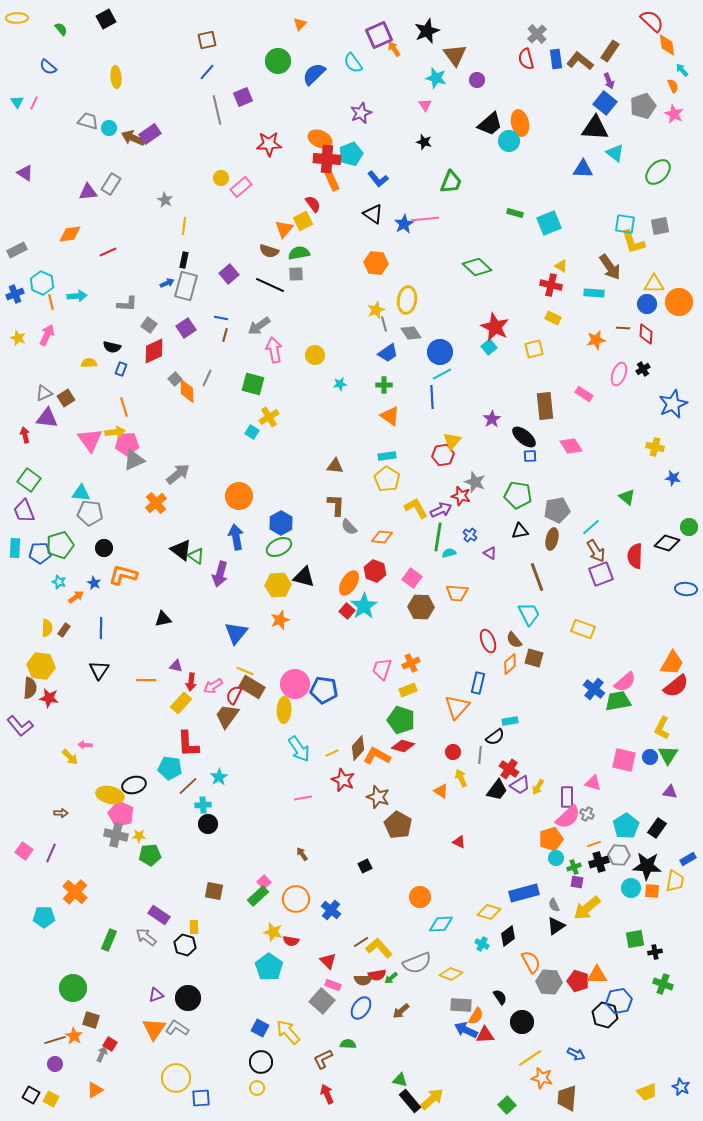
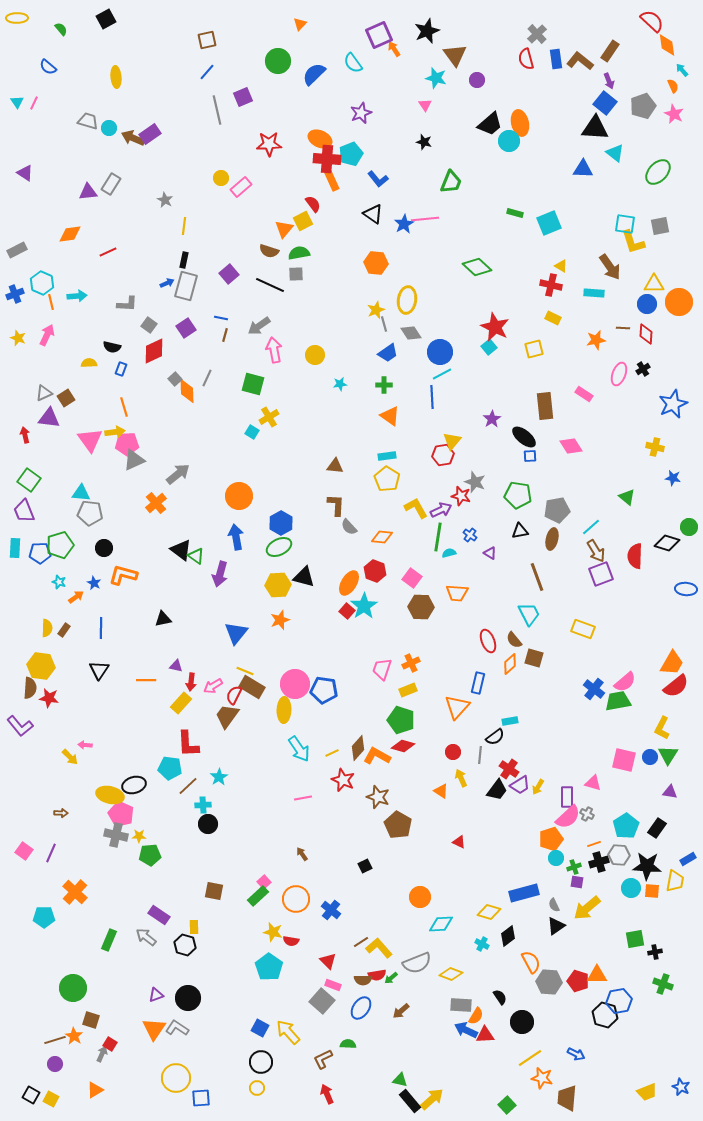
purple triangle at (47, 418): moved 2 px right
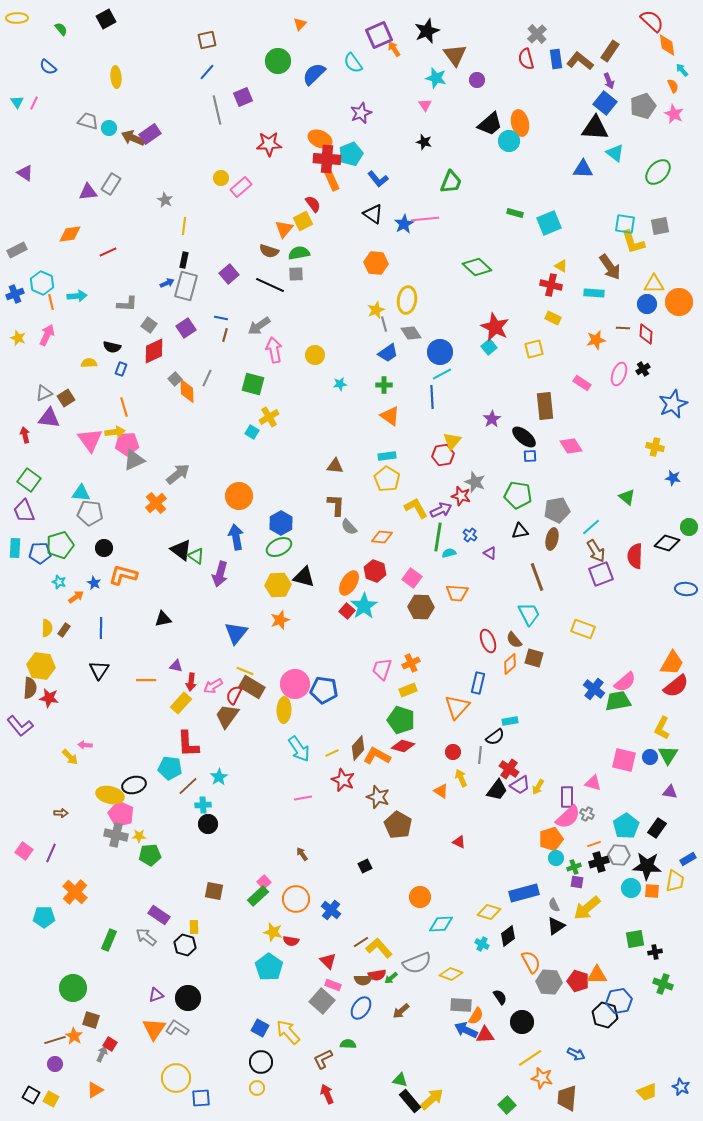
pink rectangle at (584, 394): moved 2 px left, 11 px up
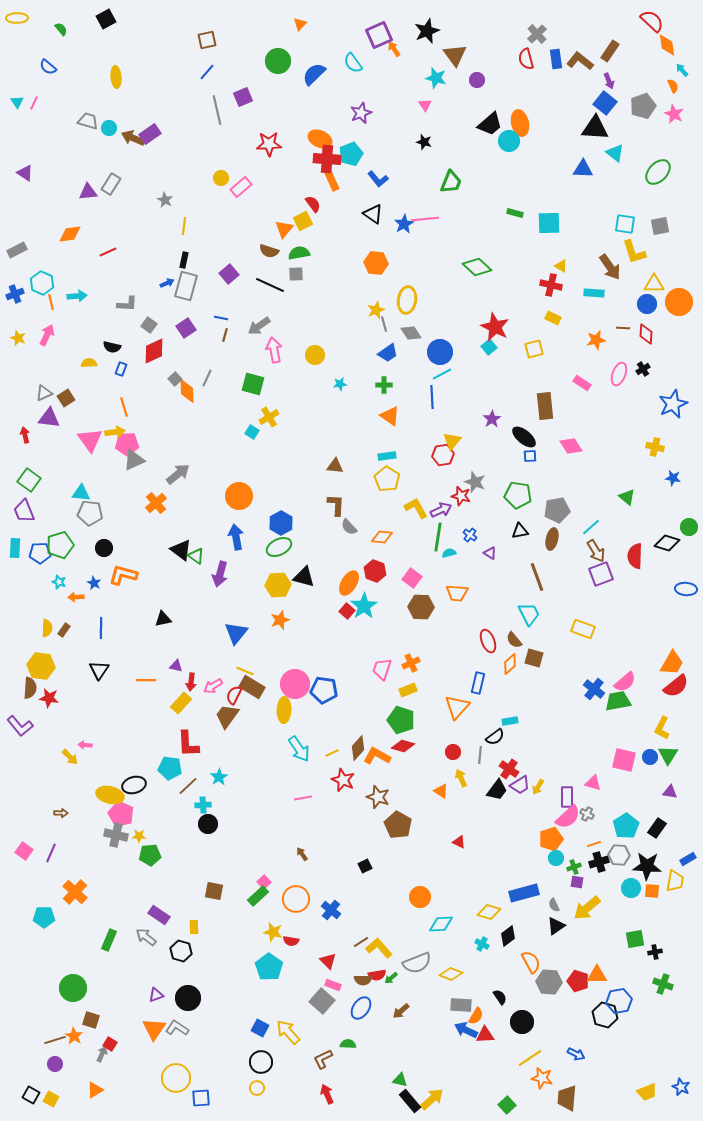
cyan square at (549, 223): rotated 20 degrees clockwise
yellow L-shape at (633, 242): moved 1 px right, 10 px down
orange arrow at (76, 597): rotated 147 degrees counterclockwise
black hexagon at (185, 945): moved 4 px left, 6 px down
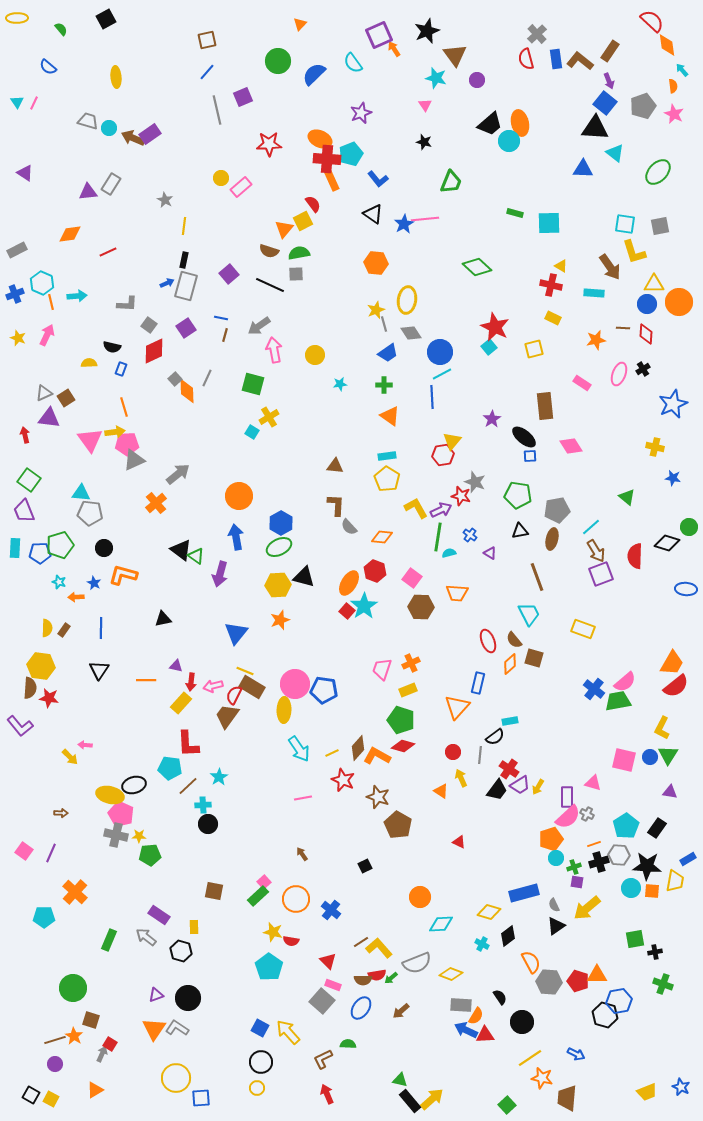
orange semicircle at (673, 86): rotated 16 degrees clockwise
pink arrow at (213, 686): rotated 18 degrees clockwise
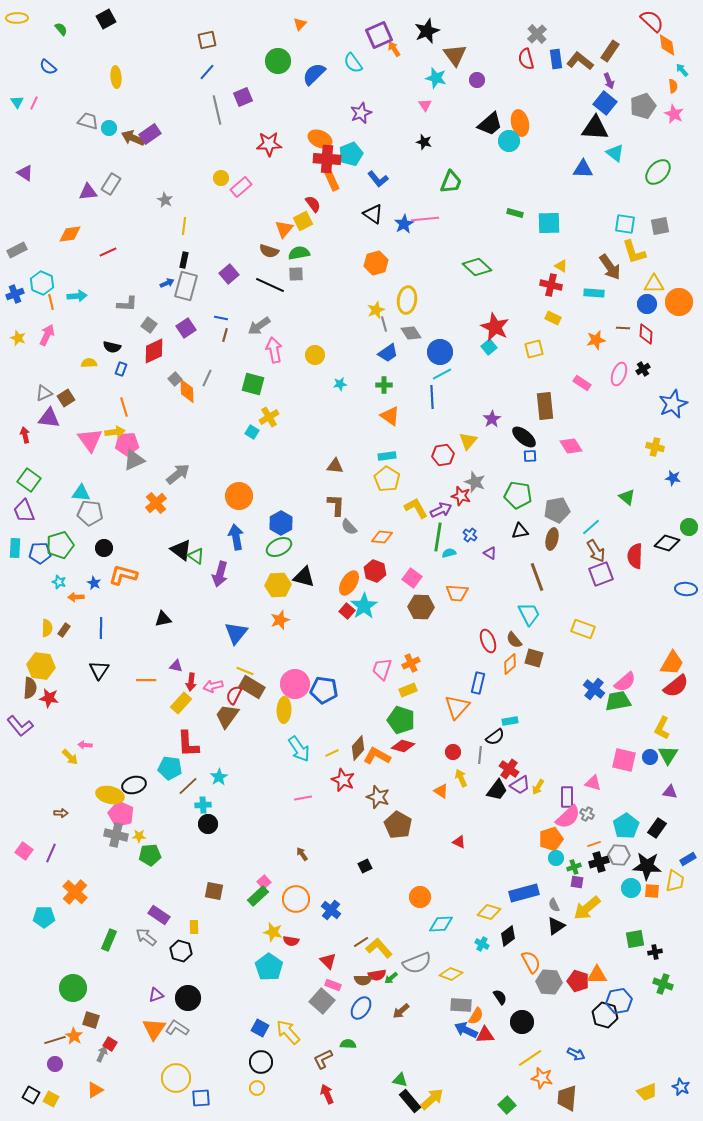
orange hexagon at (376, 263): rotated 20 degrees counterclockwise
yellow triangle at (452, 441): moved 16 px right
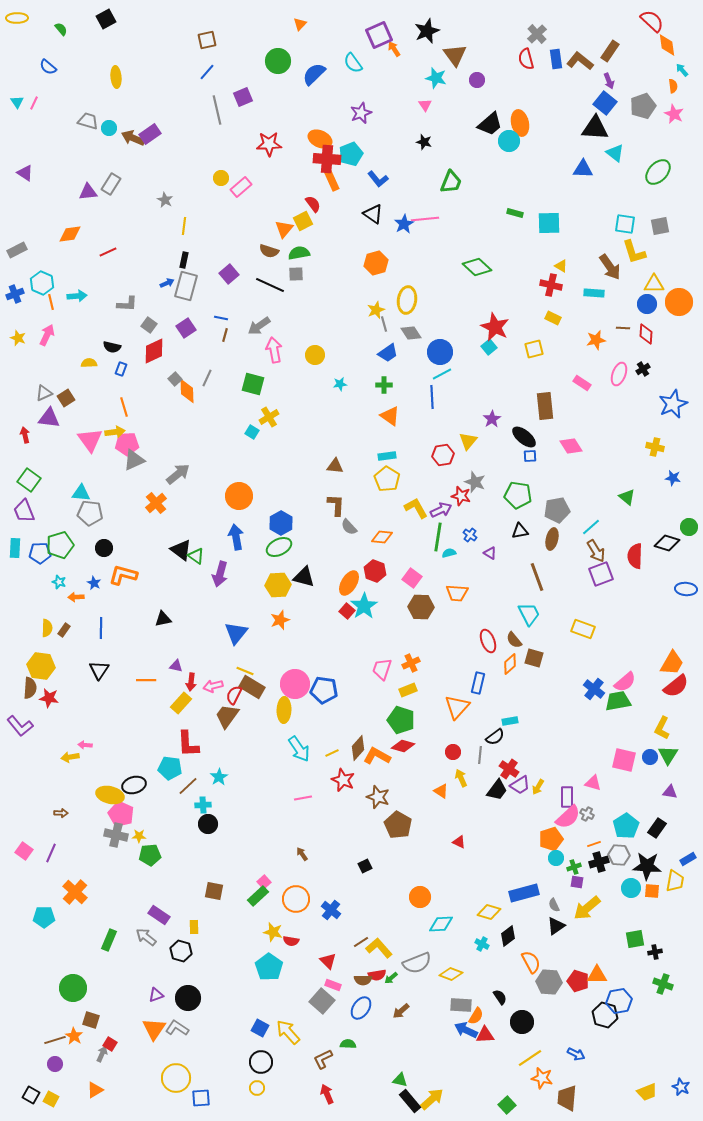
yellow arrow at (70, 757): rotated 126 degrees clockwise
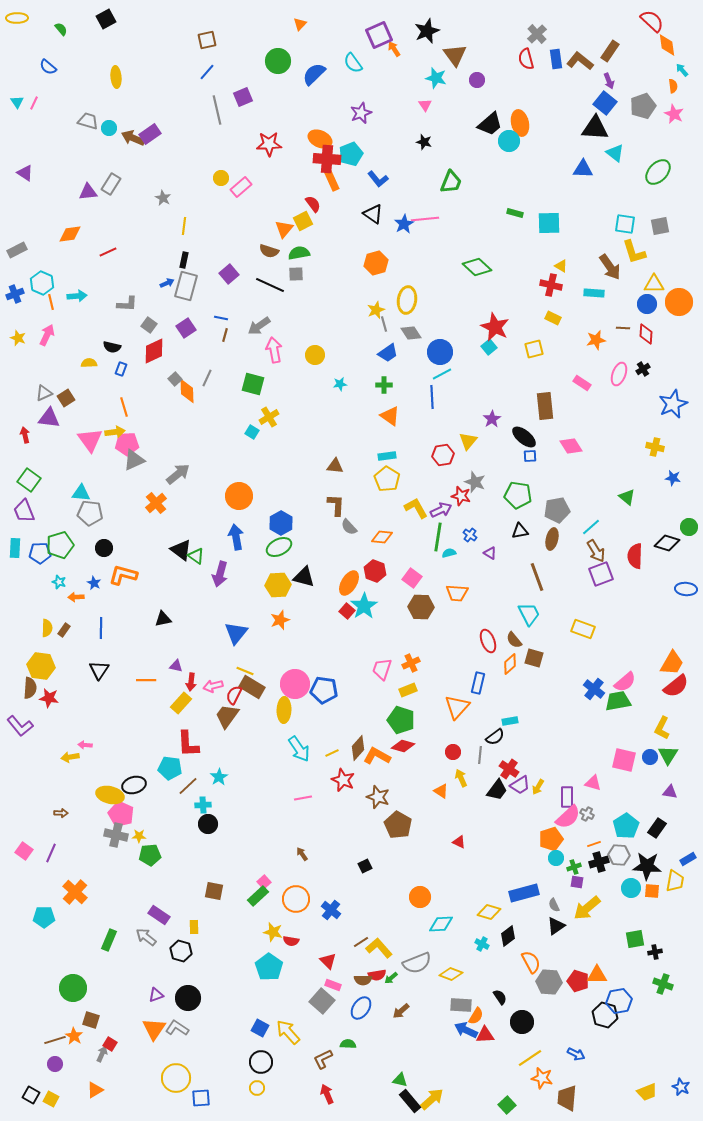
gray star at (165, 200): moved 2 px left, 2 px up
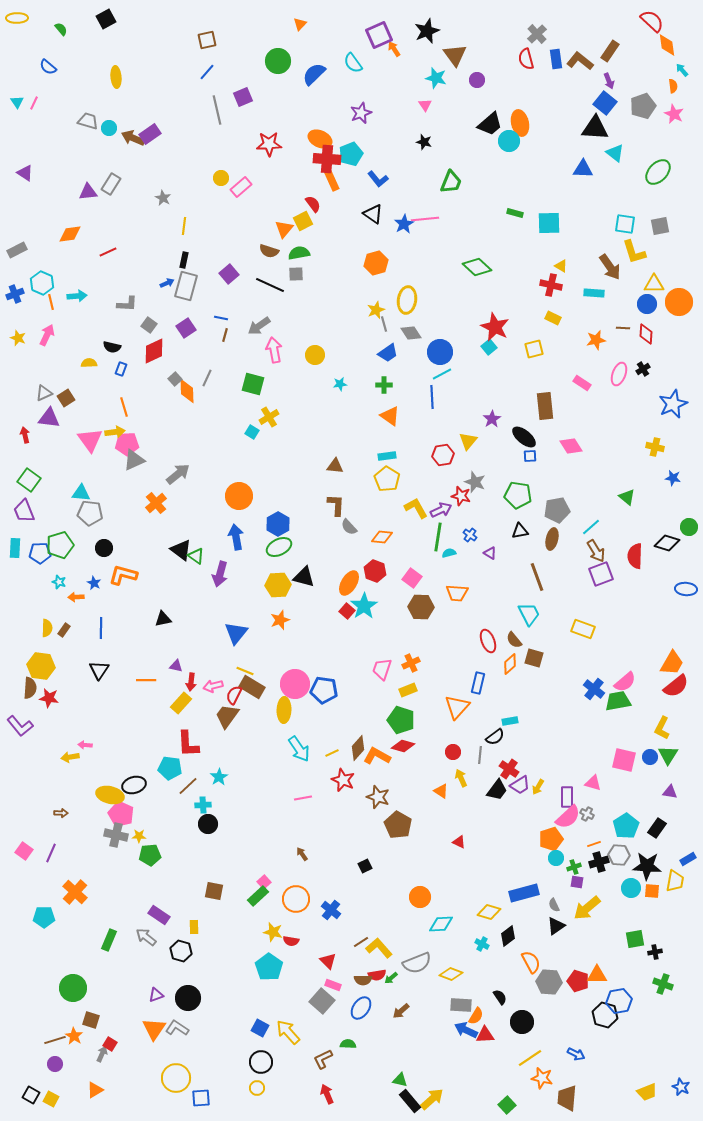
blue hexagon at (281, 523): moved 3 px left, 1 px down
